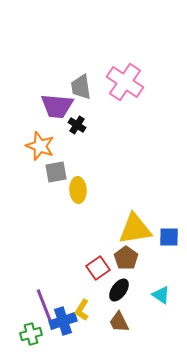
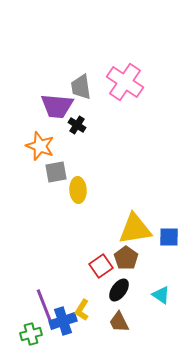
red square: moved 3 px right, 2 px up
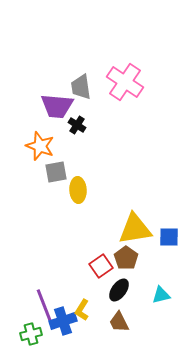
cyan triangle: rotated 48 degrees counterclockwise
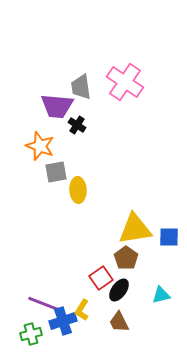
red square: moved 12 px down
purple line: moved 1 px up; rotated 48 degrees counterclockwise
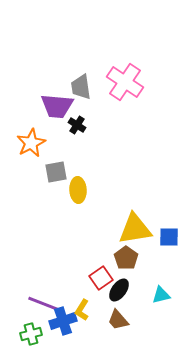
orange star: moved 9 px left, 3 px up; rotated 24 degrees clockwise
brown trapezoid: moved 1 px left, 2 px up; rotated 15 degrees counterclockwise
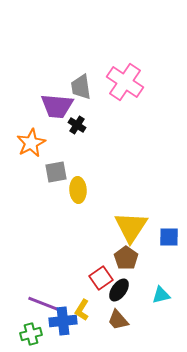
yellow triangle: moved 4 px left, 2 px up; rotated 48 degrees counterclockwise
blue cross: rotated 12 degrees clockwise
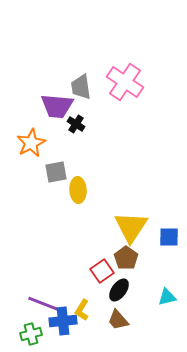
black cross: moved 1 px left, 1 px up
red square: moved 1 px right, 7 px up
cyan triangle: moved 6 px right, 2 px down
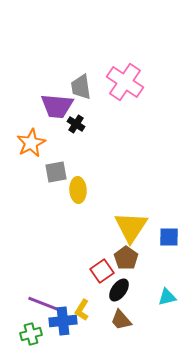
brown trapezoid: moved 3 px right
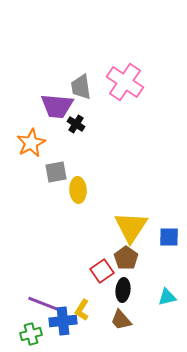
black ellipse: moved 4 px right; rotated 30 degrees counterclockwise
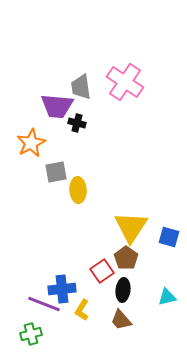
black cross: moved 1 px right, 1 px up; rotated 18 degrees counterclockwise
blue square: rotated 15 degrees clockwise
blue cross: moved 1 px left, 32 px up
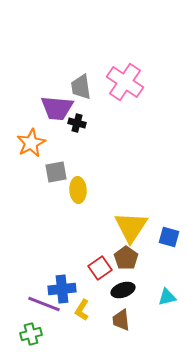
purple trapezoid: moved 2 px down
red square: moved 2 px left, 3 px up
black ellipse: rotated 65 degrees clockwise
brown trapezoid: rotated 35 degrees clockwise
